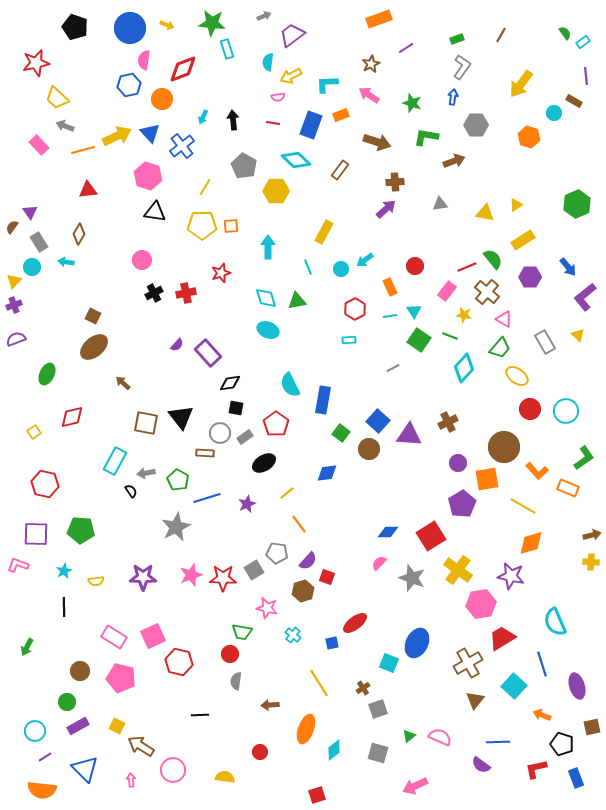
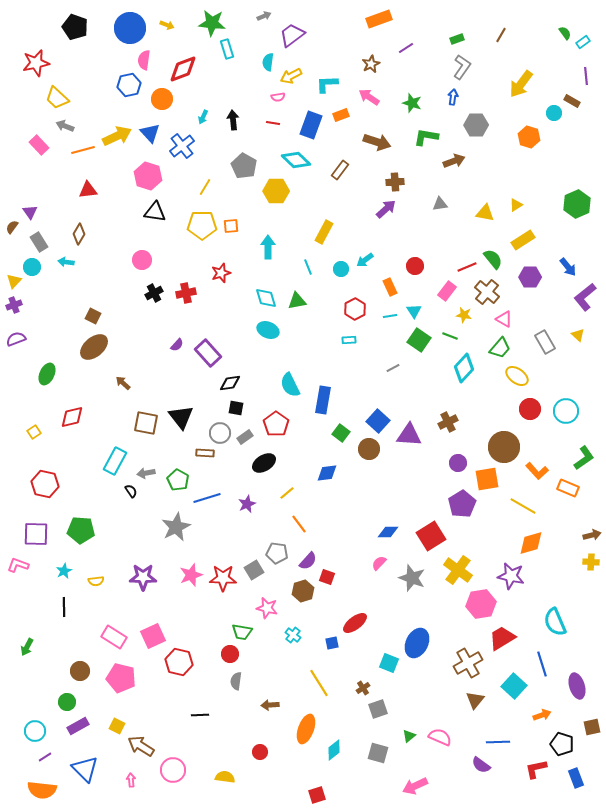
pink arrow at (369, 95): moved 2 px down
brown rectangle at (574, 101): moved 2 px left
orange arrow at (542, 715): rotated 138 degrees clockwise
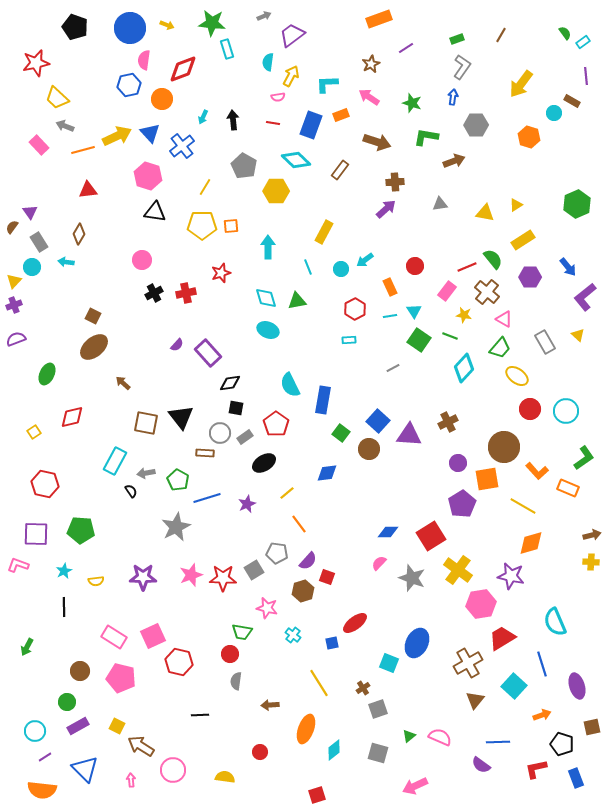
yellow arrow at (291, 76): rotated 145 degrees clockwise
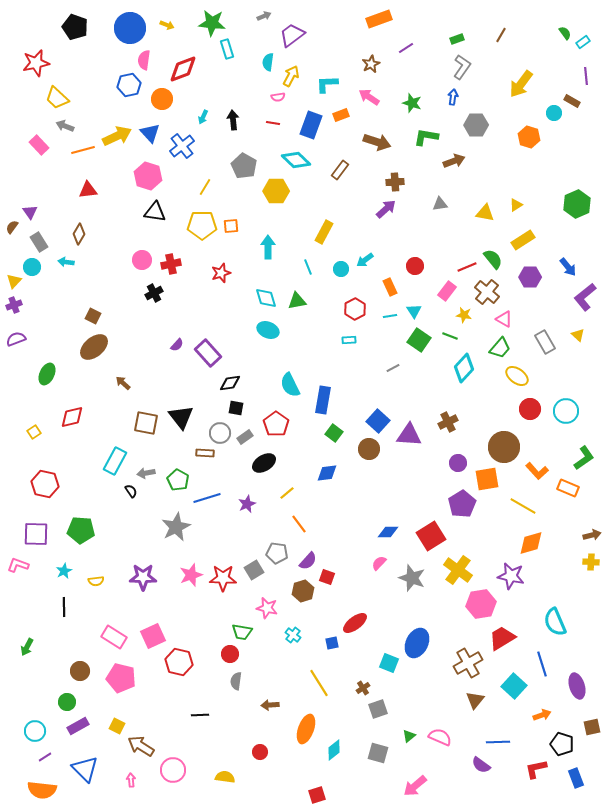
red cross at (186, 293): moved 15 px left, 29 px up
green square at (341, 433): moved 7 px left
pink arrow at (415, 786): rotated 15 degrees counterclockwise
